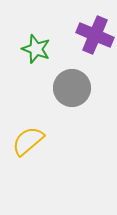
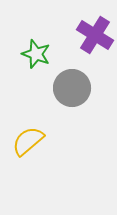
purple cross: rotated 9 degrees clockwise
green star: moved 5 px down
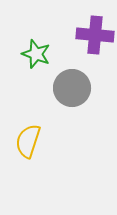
purple cross: rotated 27 degrees counterclockwise
yellow semicircle: rotated 32 degrees counterclockwise
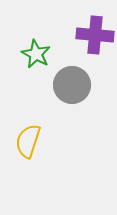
green star: rotated 8 degrees clockwise
gray circle: moved 3 px up
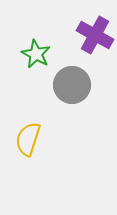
purple cross: rotated 24 degrees clockwise
yellow semicircle: moved 2 px up
